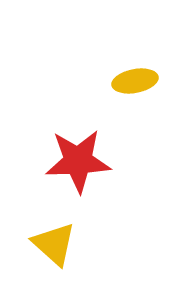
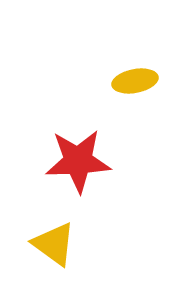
yellow triangle: rotated 6 degrees counterclockwise
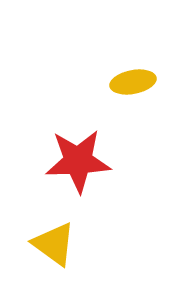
yellow ellipse: moved 2 px left, 1 px down
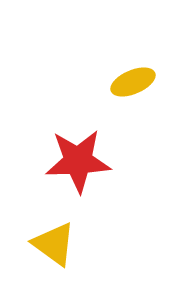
yellow ellipse: rotated 12 degrees counterclockwise
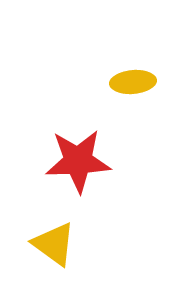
yellow ellipse: rotated 18 degrees clockwise
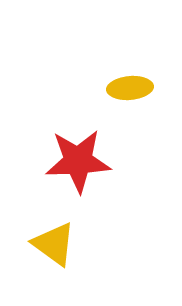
yellow ellipse: moved 3 px left, 6 px down
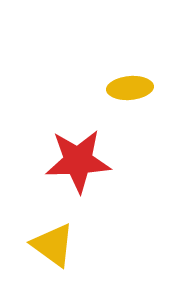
yellow triangle: moved 1 px left, 1 px down
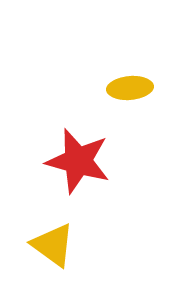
red star: rotated 18 degrees clockwise
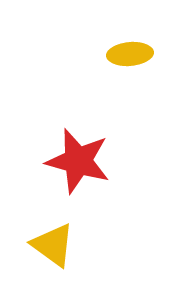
yellow ellipse: moved 34 px up
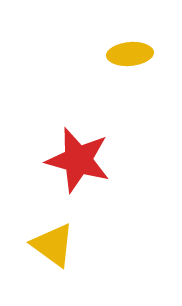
red star: moved 1 px up
